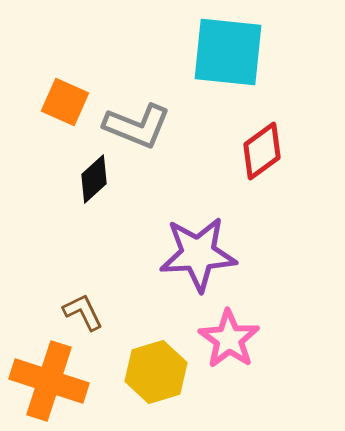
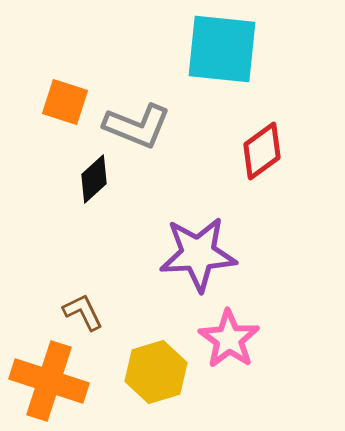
cyan square: moved 6 px left, 3 px up
orange square: rotated 6 degrees counterclockwise
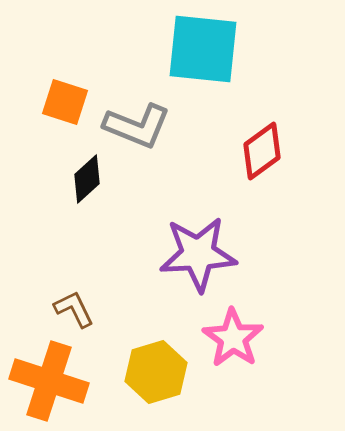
cyan square: moved 19 px left
black diamond: moved 7 px left
brown L-shape: moved 9 px left, 3 px up
pink star: moved 4 px right, 1 px up
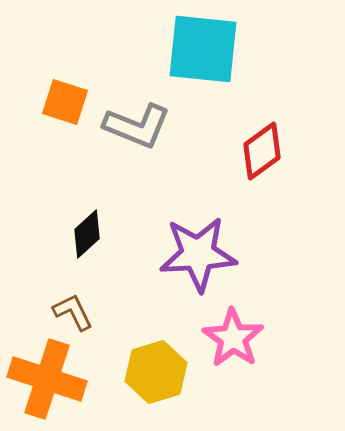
black diamond: moved 55 px down
brown L-shape: moved 1 px left, 3 px down
orange cross: moved 2 px left, 2 px up
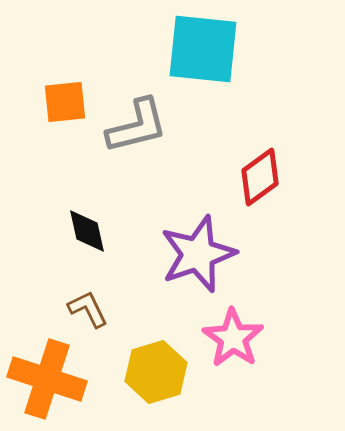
orange square: rotated 24 degrees counterclockwise
gray L-shape: rotated 36 degrees counterclockwise
red diamond: moved 2 px left, 26 px down
black diamond: moved 3 px up; rotated 60 degrees counterclockwise
purple star: rotated 16 degrees counterclockwise
brown L-shape: moved 15 px right, 3 px up
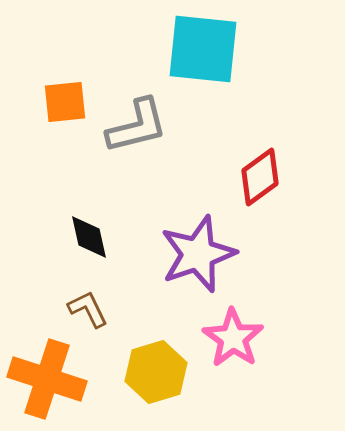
black diamond: moved 2 px right, 6 px down
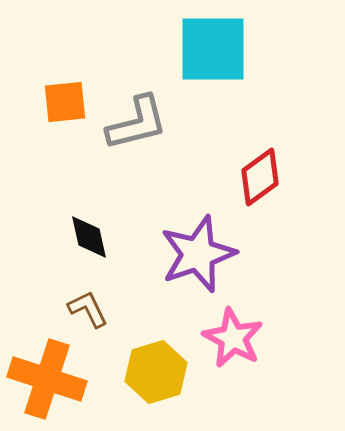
cyan square: moved 10 px right; rotated 6 degrees counterclockwise
gray L-shape: moved 3 px up
pink star: rotated 6 degrees counterclockwise
